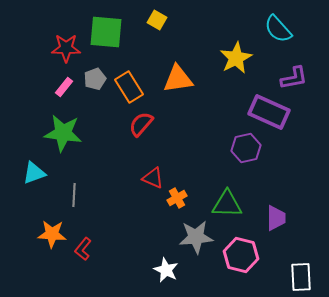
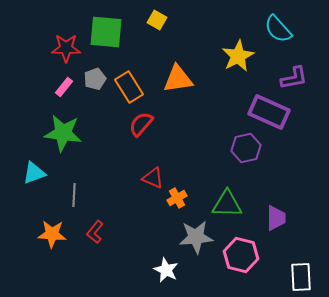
yellow star: moved 2 px right, 2 px up
red L-shape: moved 12 px right, 17 px up
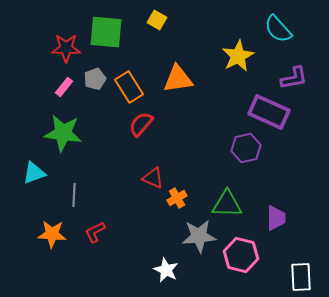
red L-shape: rotated 25 degrees clockwise
gray star: moved 3 px right, 1 px up
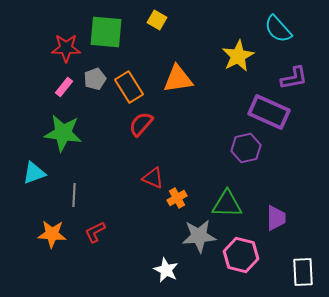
white rectangle: moved 2 px right, 5 px up
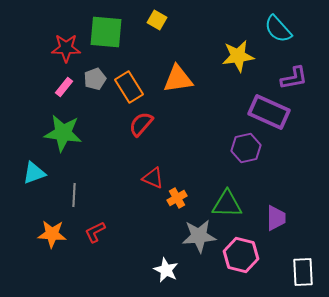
yellow star: rotated 20 degrees clockwise
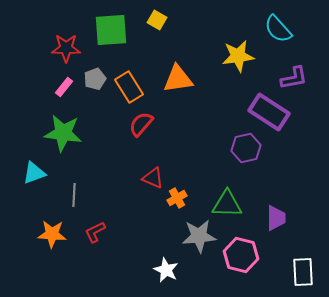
green square: moved 5 px right, 2 px up; rotated 9 degrees counterclockwise
purple rectangle: rotated 9 degrees clockwise
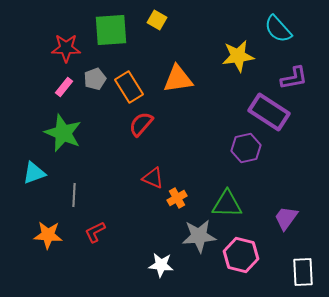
green star: rotated 15 degrees clockwise
purple trapezoid: moved 10 px right; rotated 144 degrees counterclockwise
orange star: moved 4 px left, 1 px down
white star: moved 5 px left, 5 px up; rotated 20 degrees counterclockwise
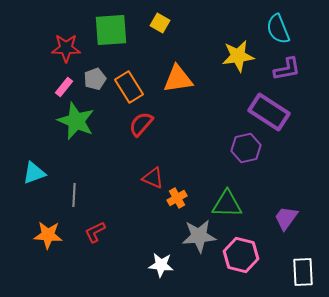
yellow square: moved 3 px right, 3 px down
cyan semicircle: rotated 20 degrees clockwise
purple L-shape: moved 7 px left, 9 px up
green star: moved 13 px right, 12 px up
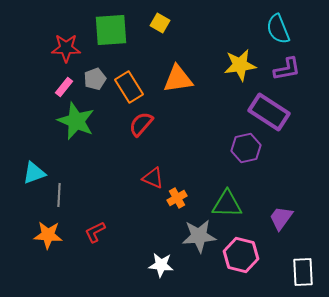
yellow star: moved 2 px right, 9 px down
gray line: moved 15 px left
purple trapezoid: moved 5 px left
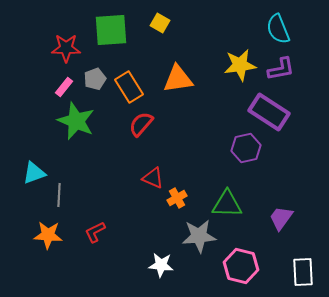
purple L-shape: moved 6 px left
pink hexagon: moved 11 px down
